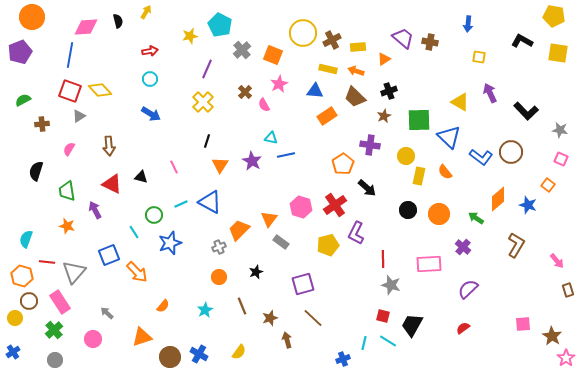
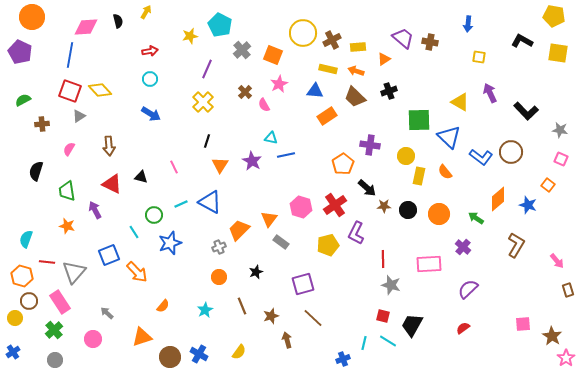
purple pentagon at (20, 52): rotated 25 degrees counterclockwise
brown star at (384, 116): moved 90 px down; rotated 24 degrees clockwise
brown star at (270, 318): moved 1 px right, 2 px up
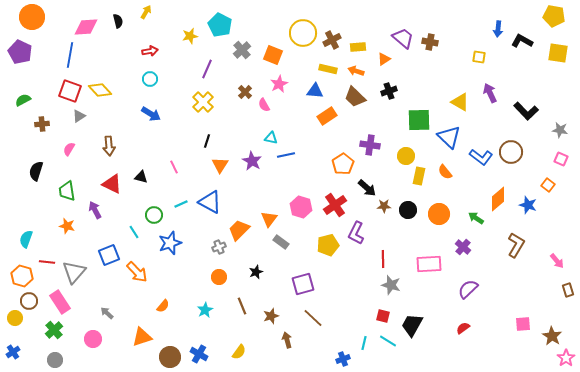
blue arrow at (468, 24): moved 30 px right, 5 px down
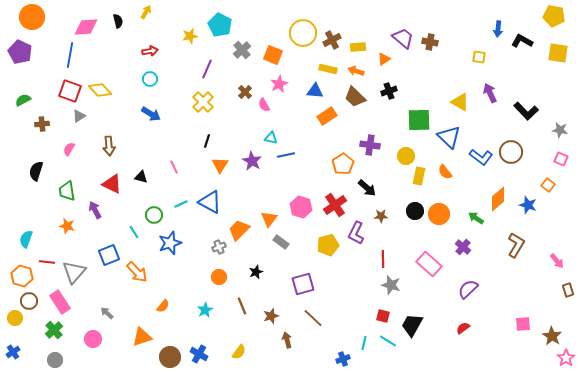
brown star at (384, 206): moved 3 px left, 10 px down
black circle at (408, 210): moved 7 px right, 1 px down
pink rectangle at (429, 264): rotated 45 degrees clockwise
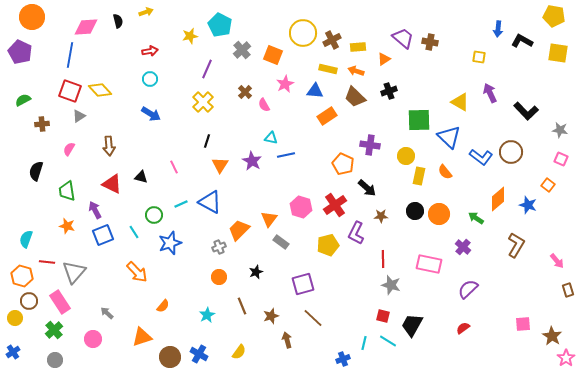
yellow arrow at (146, 12): rotated 40 degrees clockwise
pink star at (279, 84): moved 6 px right
orange pentagon at (343, 164): rotated 15 degrees counterclockwise
blue square at (109, 255): moved 6 px left, 20 px up
pink rectangle at (429, 264): rotated 30 degrees counterclockwise
cyan star at (205, 310): moved 2 px right, 5 px down
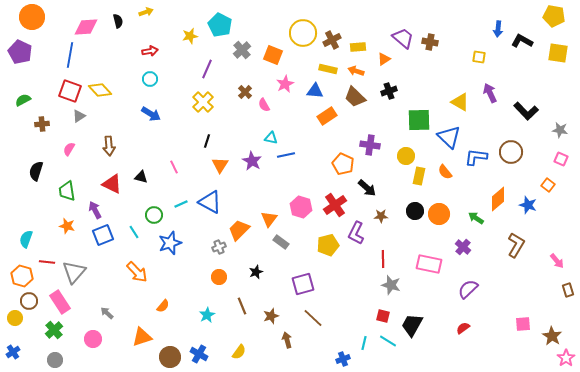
blue L-shape at (481, 157): moved 5 px left; rotated 150 degrees clockwise
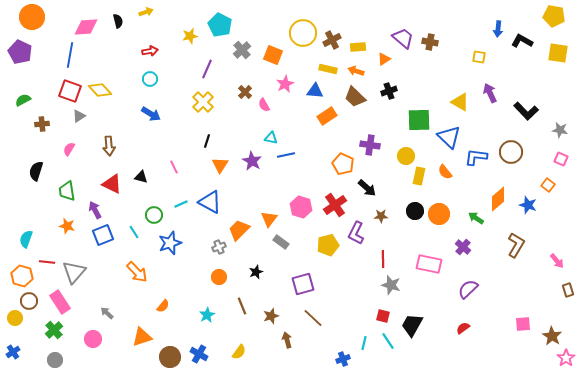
cyan line at (388, 341): rotated 24 degrees clockwise
